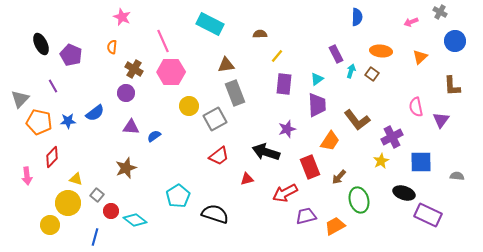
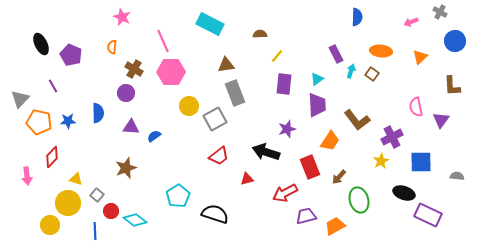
blue semicircle at (95, 113): moved 3 px right; rotated 54 degrees counterclockwise
blue line at (95, 237): moved 6 px up; rotated 18 degrees counterclockwise
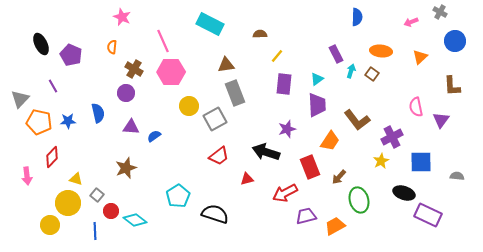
blue semicircle at (98, 113): rotated 12 degrees counterclockwise
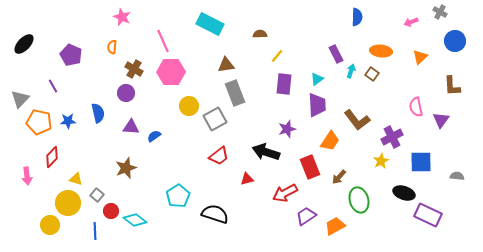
black ellipse at (41, 44): moved 17 px left; rotated 70 degrees clockwise
purple trapezoid at (306, 216): rotated 20 degrees counterclockwise
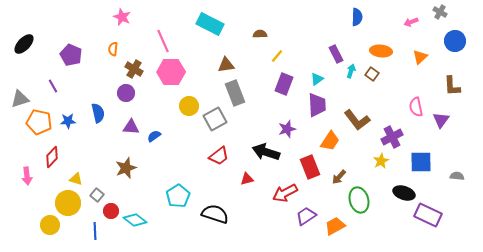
orange semicircle at (112, 47): moved 1 px right, 2 px down
purple rectangle at (284, 84): rotated 15 degrees clockwise
gray triangle at (20, 99): rotated 30 degrees clockwise
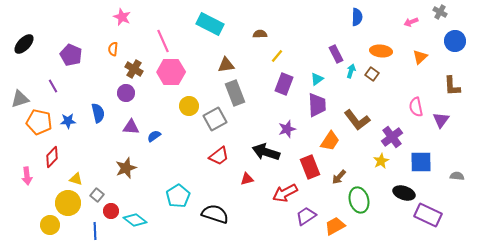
purple cross at (392, 137): rotated 10 degrees counterclockwise
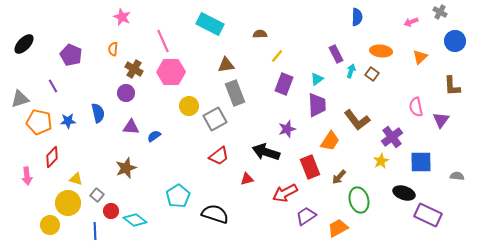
orange trapezoid at (335, 226): moved 3 px right, 2 px down
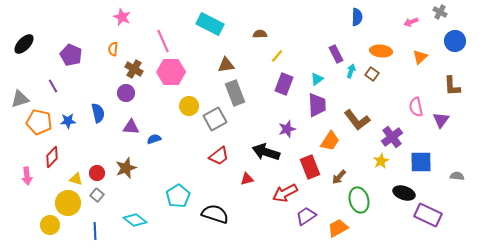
blue semicircle at (154, 136): moved 3 px down; rotated 16 degrees clockwise
red circle at (111, 211): moved 14 px left, 38 px up
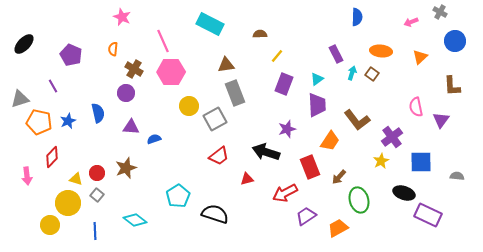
cyan arrow at (351, 71): moved 1 px right, 2 px down
blue star at (68, 121): rotated 21 degrees counterclockwise
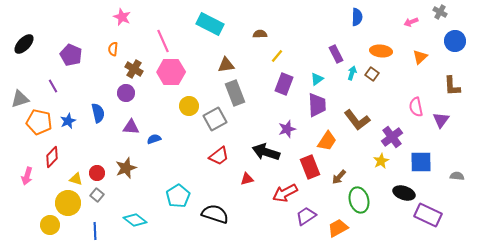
orange trapezoid at (330, 141): moved 3 px left
pink arrow at (27, 176): rotated 24 degrees clockwise
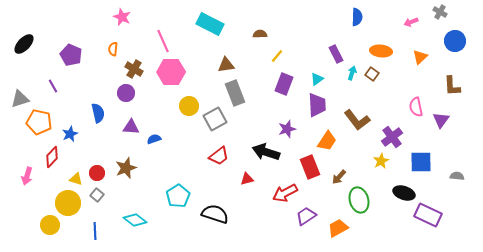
blue star at (68, 121): moved 2 px right, 13 px down
